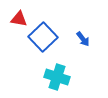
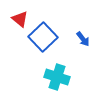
red triangle: moved 1 px right; rotated 30 degrees clockwise
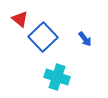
blue arrow: moved 2 px right
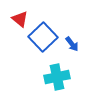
blue arrow: moved 13 px left, 5 px down
cyan cross: rotated 30 degrees counterclockwise
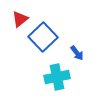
red triangle: rotated 42 degrees clockwise
blue arrow: moved 5 px right, 9 px down
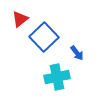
blue square: moved 1 px right
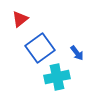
blue square: moved 4 px left, 11 px down; rotated 8 degrees clockwise
